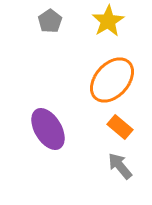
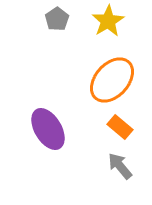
gray pentagon: moved 7 px right, 2 px up
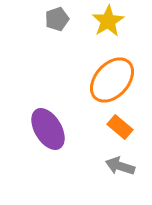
gray pentagon: rotated 15 degrees clockwise
gray arrow: rotated 32 degrees counterclockwise
